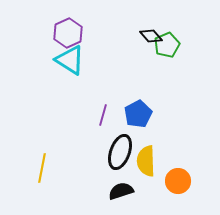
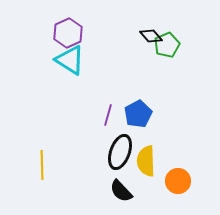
purple line: moved 5 px right
yellow line: moved 3 px up; rotated 12 degrees counterclockwise
black semicircle: rotated 115 degrees counterclockwise
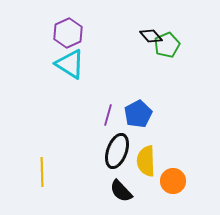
cyan triangle: moved 4 px down
black ellipse: moved 3 px left, 1 px up
yellow line: moved 7 px down
orange circle: moved 5 px left
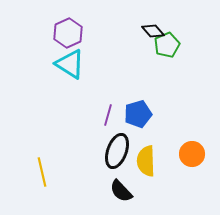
black diamond: moved 2 px right, 5 px up
blue pentagon: rotated 12 degrees clockwise
yellow line: rotated 12 degrees counterclockwise
orange circle: moved 19 px right, 27 px up
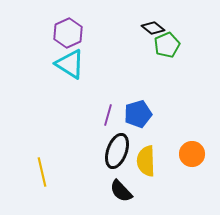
black diamond: moved 3 px up; rotated 10 degrees counterclockwise
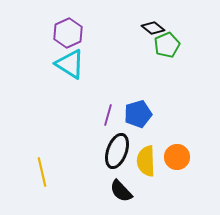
orange circle: moved 15 px left, 3 px down
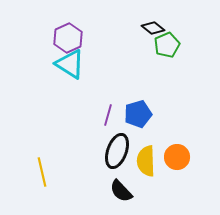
purple hexagon: moved 5 px down
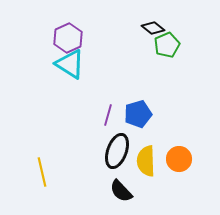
orange circle: moved 2 px right, 2 px down
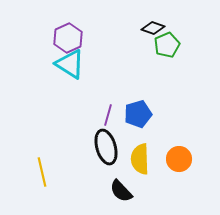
black diamond: rotated 20 degrees counterclockwise
black ellipse: moved 11 px left, 4 px up; rotated 36 degrees counterclockwise
yellow semicircle: moved 6 px left, 2 px up
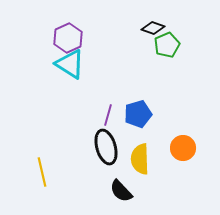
orange circle: moved 4 px right, 11 px up
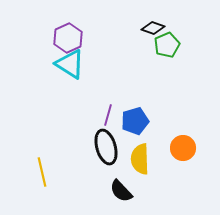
blue pentagon: moved 3 px left, 7 px down
